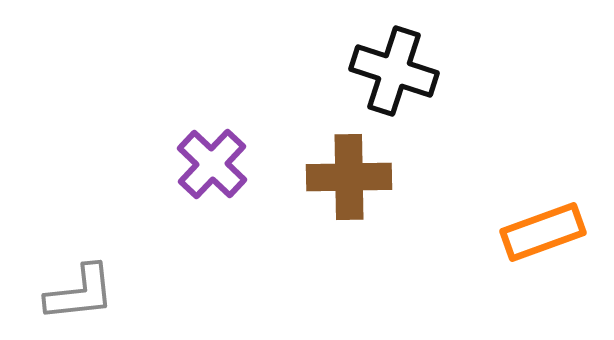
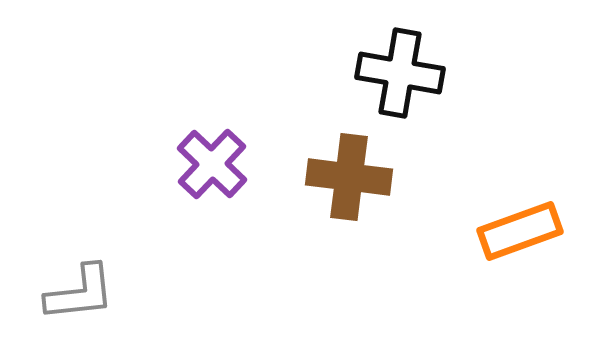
black cross: moved 6 px right, 2 px down; rotated 8 degrees counterclockwise
brown cross: rotated 8 degrees clockwise
orange rectangle: moved 23 px left, 1 px up
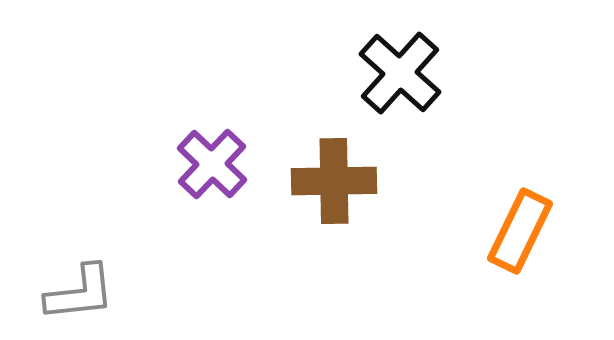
black cross: rotated 32 degrees clockwise
brown cross: moved 15 px left, 4 px down; rotated 8 degrees counterclockwise
orange rectangle: rotated 44 degrees counterclockwise
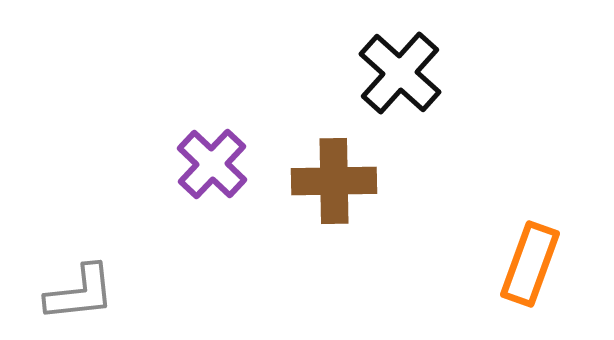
orange rectangle: moved 10 px right, 33 px down; rotated 6 degrees counterclockwise
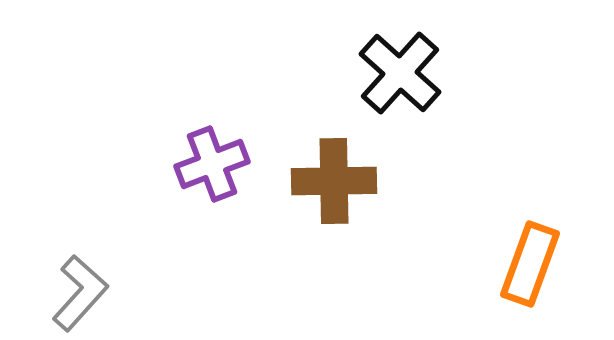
purple cross: rotated 26 degrees clockwise
gray L-shape: rotated 42 degrees counterclockwise
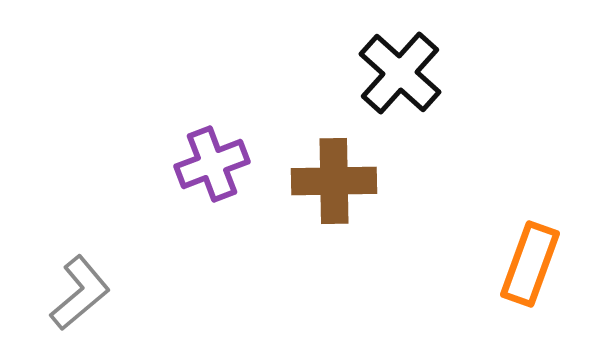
gray L-shape: rotated 8 degrees clockwise
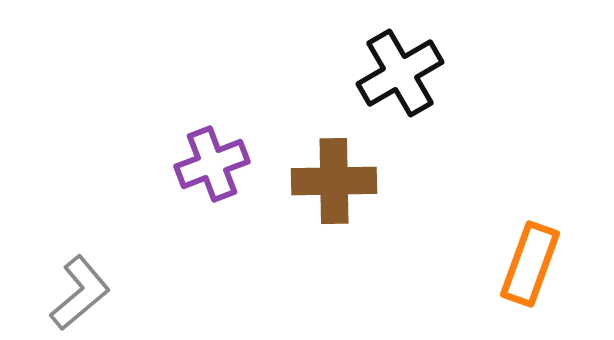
black cross: rotated 18 degrees clockwise
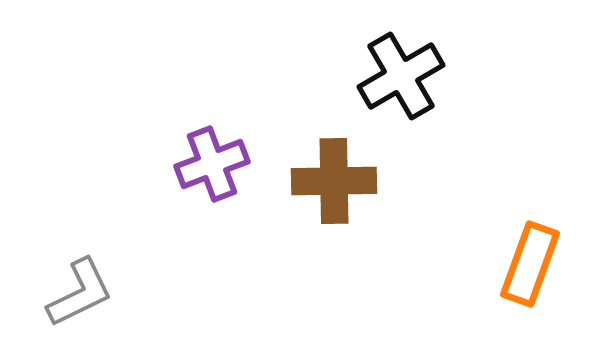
black cross: moved 1 px right, 3 px down
gray L-shape: rotated 14 degrees clockwise
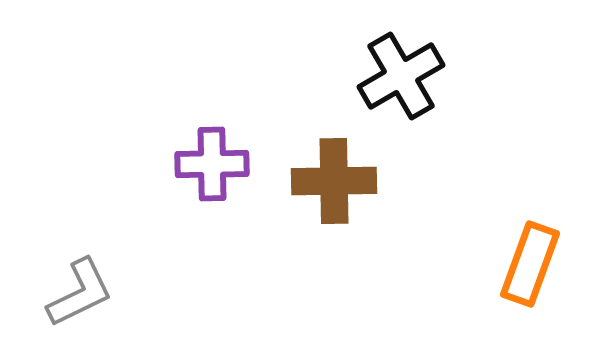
purple cross: rotated 20 degrees clockwise
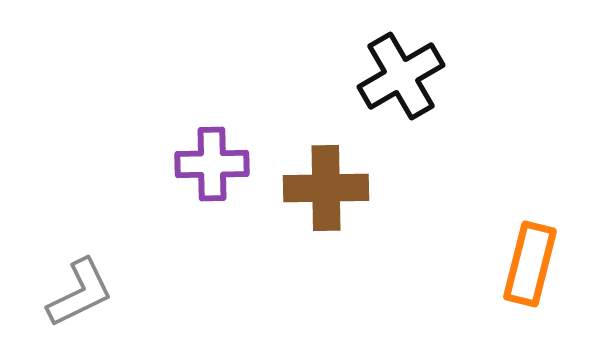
brown cross: moved 8 px left, 7 px down
orange rectangle: rotated 6 degrees counterclockwise
